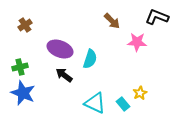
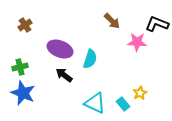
black L-shape: moved 7 px down
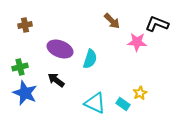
brown cross: rotated 24 degrees clockwise
black arrow: moved 8 px left, 5 px down
blue star: moved 2 px right
cyan rectangle: rotated 16 degrees counterclockwise
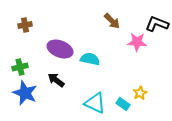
cyan semicircle: rotated 96 degrees counterclockwise
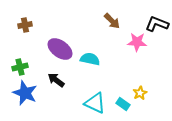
purple ellipse: rotated 15 degrees clockwise
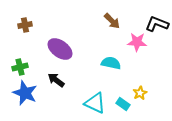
cyan semicircle: moved 21 px right, 4 px down
